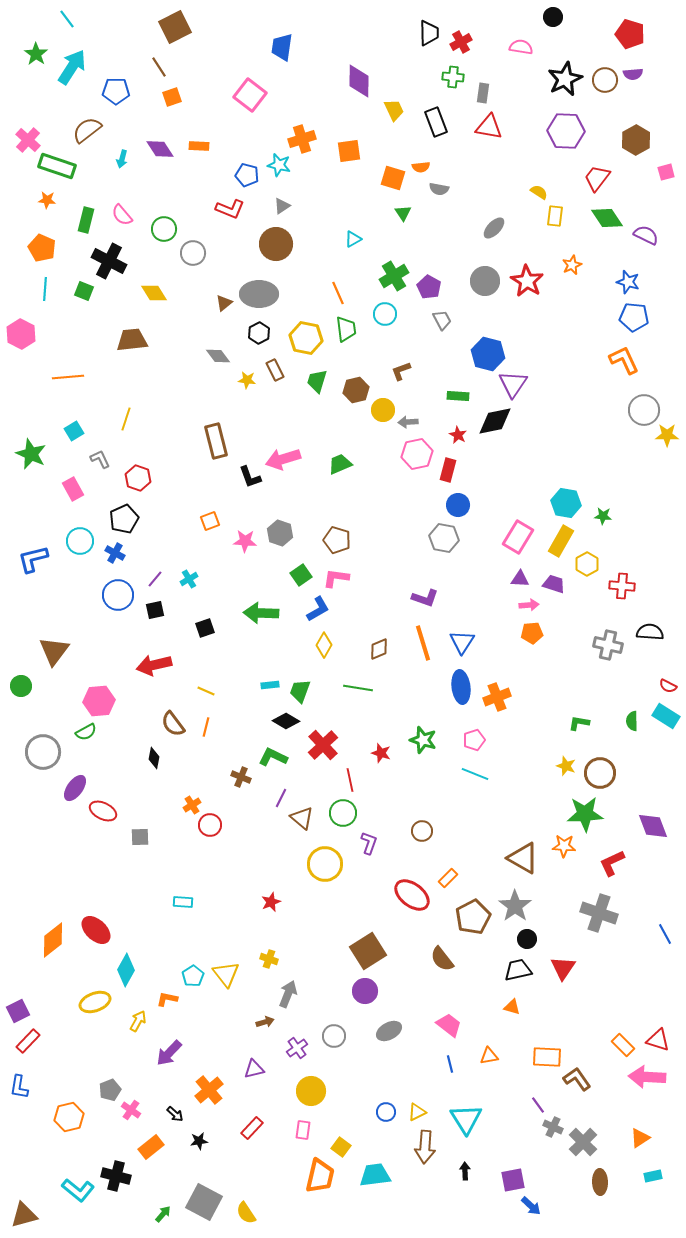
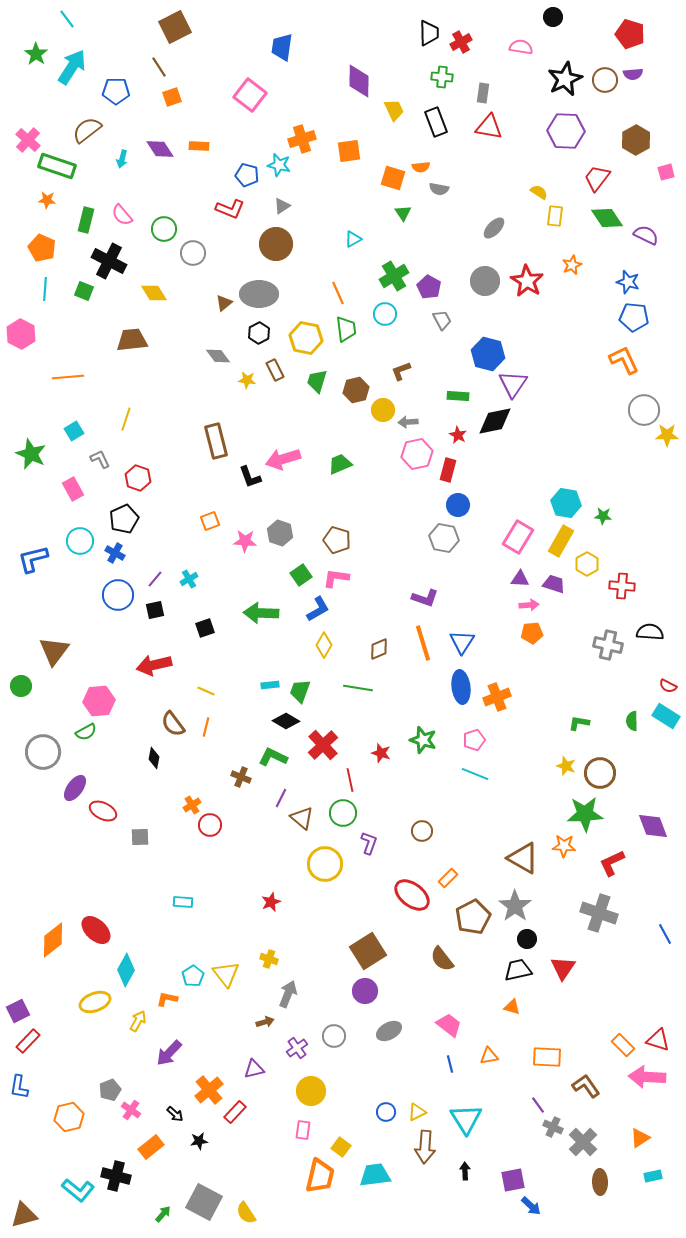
green cross at (453, 77): moved 11 px left
brown L-shape at (577, 1079): moved 9 px right, 7 px down
red rectangle at (252, 1128): moved 17 px left, 16 px up
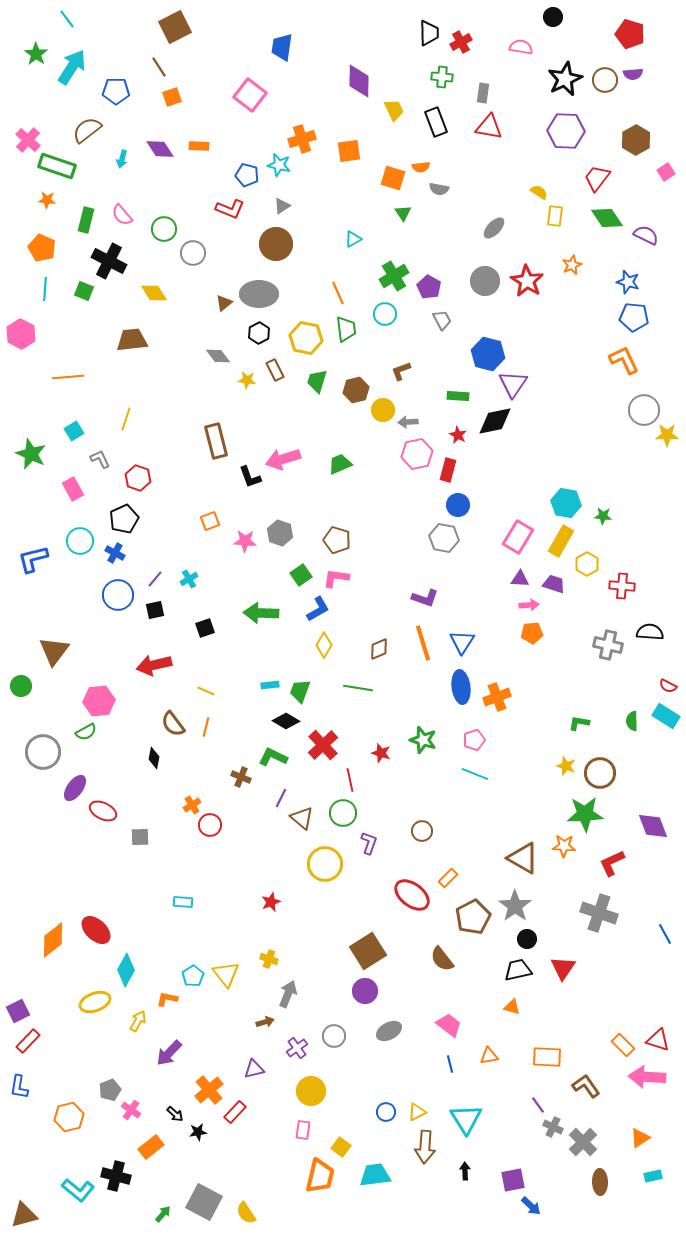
pink square at (666, 172): rotated 18 degrees counterclockwise
black star at (199, 1141): moved 1 px left, 9 px up
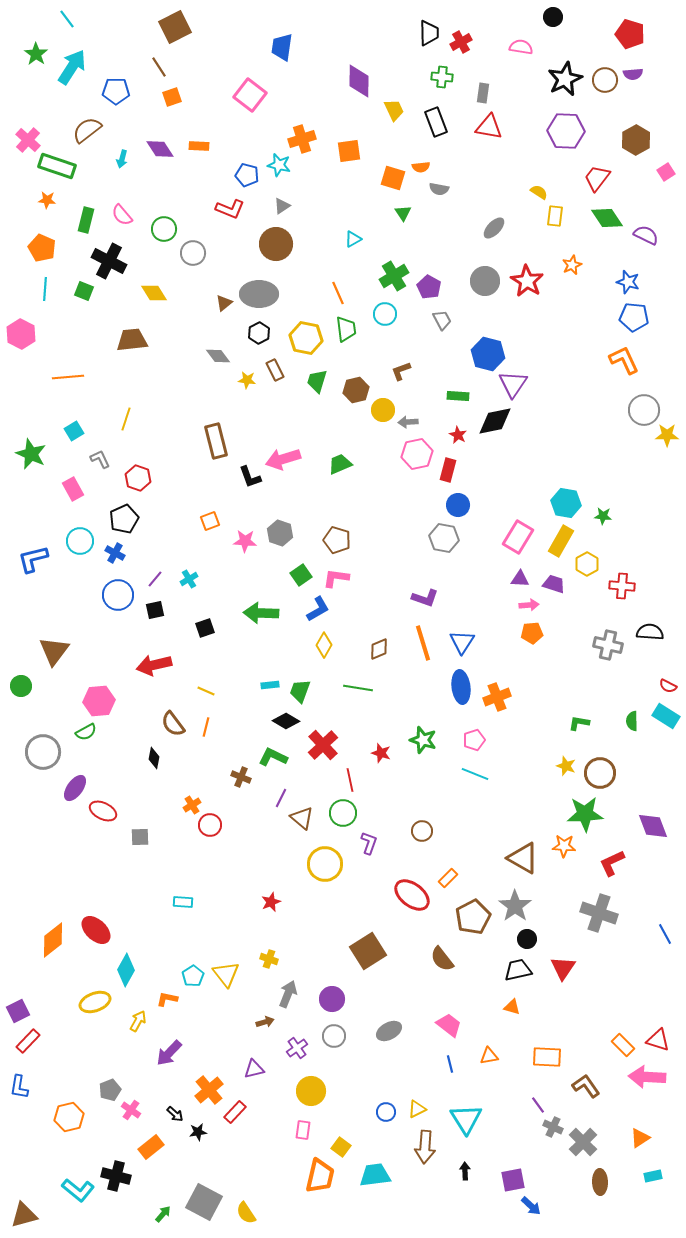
purple circle at (365, 991): moved 33 px left, 8 px down
yellow triangle at (417, 1112): moved 3 px up
